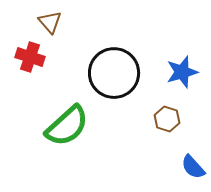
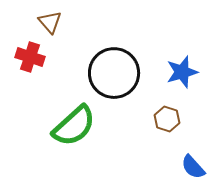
green semicircle: moved 7 px right
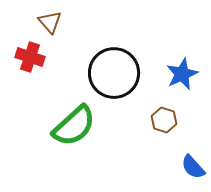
blue star: moved 2 px down; rotated 8 degrees counterclockwise
brown hexagon: moved 3 px left, 1 px down
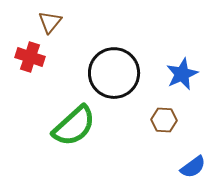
brown triangle: rotated 20 degrees clockwise
brown hexagon: rotated 15 degrees counterclockwise
blue semicircle: rotated 84 degrees counterclockwise
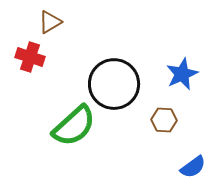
brown triangle: rotated 20 degrees clockwise
black circle: moved 11 px down
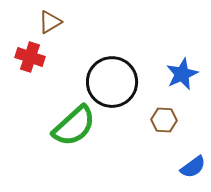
black circle: moved 2 px left, 2 px up
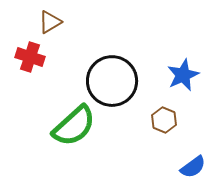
blue star: moved 1 px right, 1 px down
black circle: moved 1 px up
brown hexagon: rotated 20 degrees clockwise
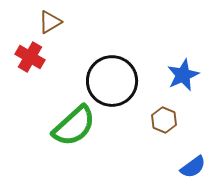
red cross: rotated 12 degrees clockwise
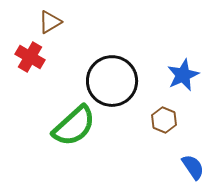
blue semicircle: rotated 88 degrees counterclockwise
